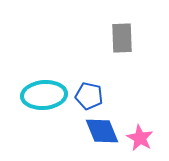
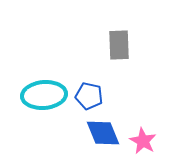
gray rectangle: moved 3 px left, 7 px down
blue diamond: moved 1 px right, 2 px down
pink star: moved 3 px right, 3 px down
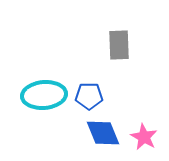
blue pentagon: rotated 12 degrees counterclockwise
pink star: moved 1 px right, 4 px up
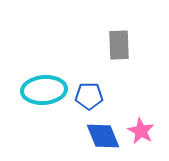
cyan ellipse: moved 5 px up
blue diamond: moved 3 px down
pink star: moved 3 px left, 6 px up
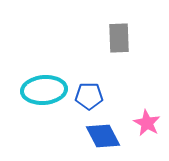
gray rectangle: moved 7 px up
pink star: moved 6 px right, 8 px up
blue diamond: rotated 6 degrees counterclockwise
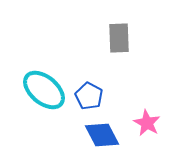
cyan ellipse: rotated 45 degrees clockwise
blue pentagon: rotated 28 degrees clockwise
blue diamond: moved 1 px left, 1 px up
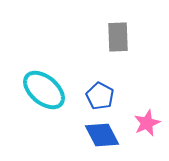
gray rectangle: moved 1 px left, 1 px up
blue pentagon: moved 11 px right
pink star: rotated 20 degrees clockwise
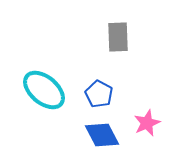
blue pentagon: moved 1 px left, 2 px up
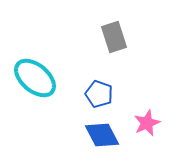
gray rectangle: moved 4 px left; rotated 16 degrees counterclockwise
cyan ellipse: moved 9 px left, 12 px up
blue pentagon: rotated 8 degrees counterclockwise
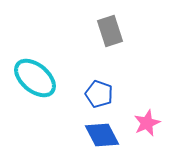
gray rectangle: moved 4 px left, 6 px up
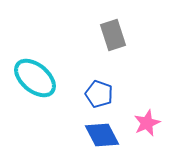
gray rectangle: moved 3 px right, 4 px down
